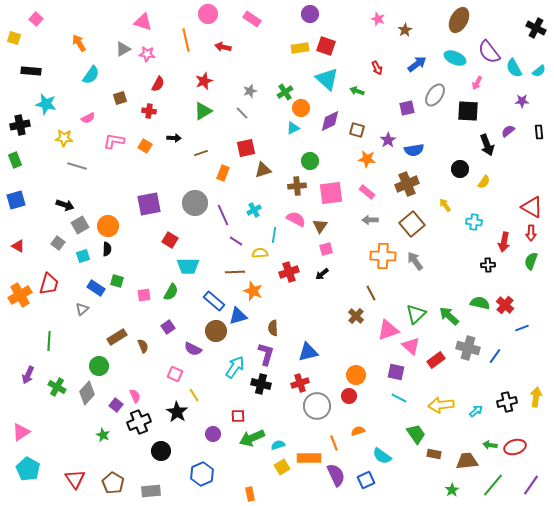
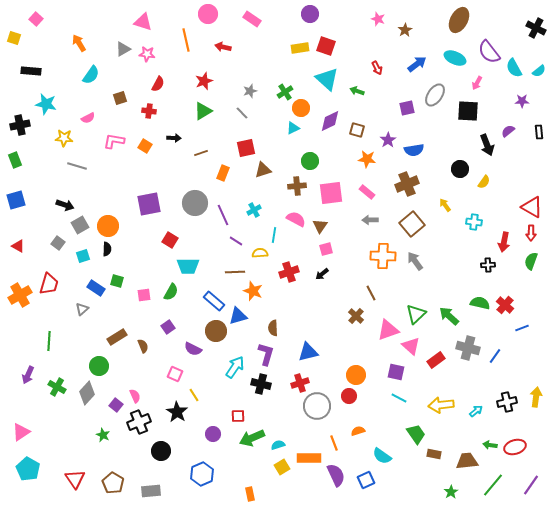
green star at (452, 490): moved 1 px left, 2 px down
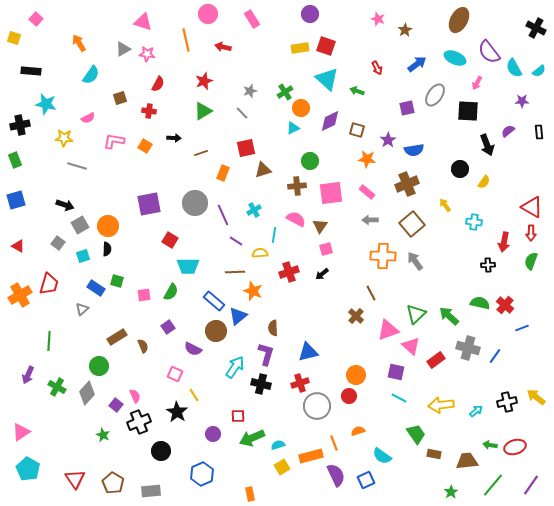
pink rectangle at (252, 19): rotated 24 degrees clockwise
blue triangle at (238, 316): rotated 24 degrees counterclockwise
yellow arrow at (536, 397): rotated 60 degrees counterclockwise
orange rectangle at (309, 458): moved 2 px right, 2 px up; rotated 15 degrees counterclockwise
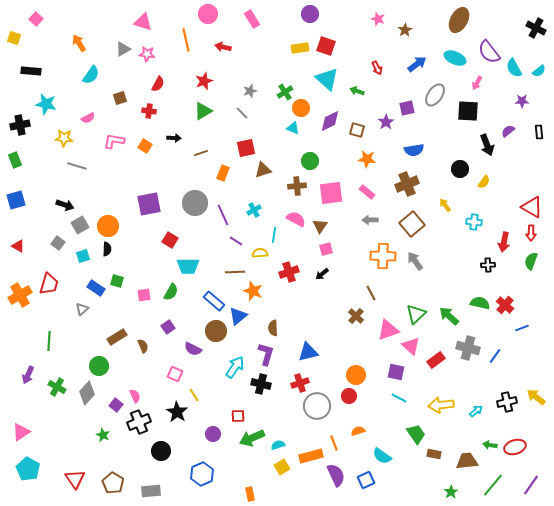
cyan triangle at (293, 128): rotated 48 degrees clockwise
purple star at (388, 140): moved 2 px left, 18 px up
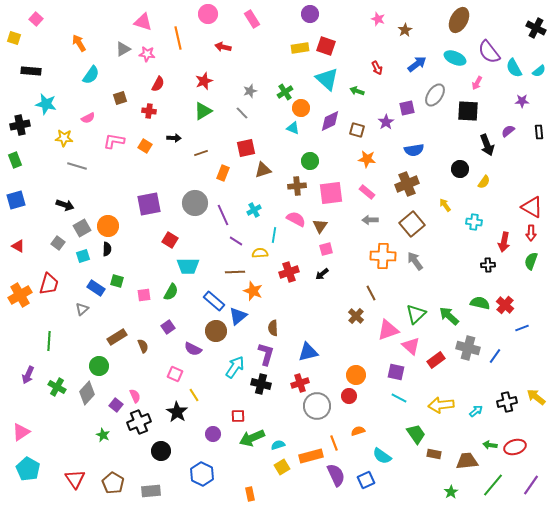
orange line at (186, 40): moved 8 px left, 2 px up
gray square at (80, 225): moved 2 px right, 3 px down
blue hexagon at (202, 474): rotated 10 degrees counterclockwise
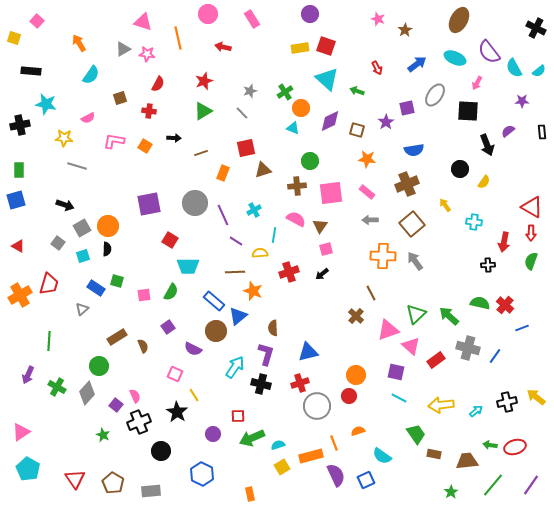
pink square at (36, 19): moved 1 px right, 2 px down
black rectangle at (539, 132): moved 3 px right
green rectangle at (15, 160): moved 4 px right, 10 px down; rotated 21 degrees clockwise
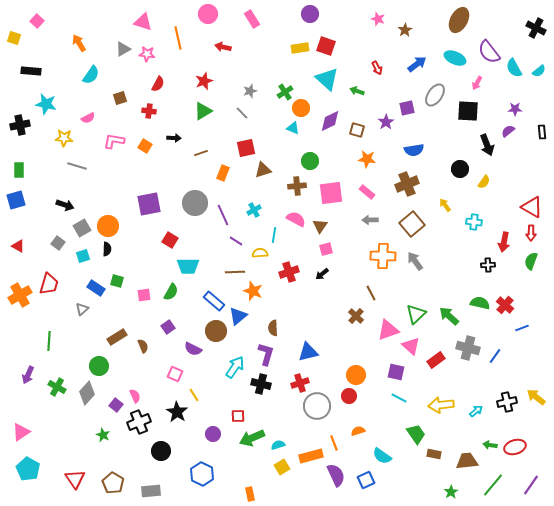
purple star at (522, 101): moved 7 px left, 8 px down
